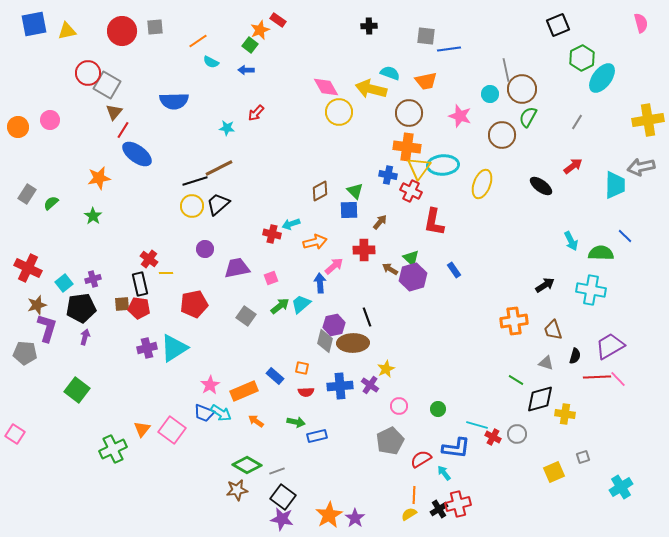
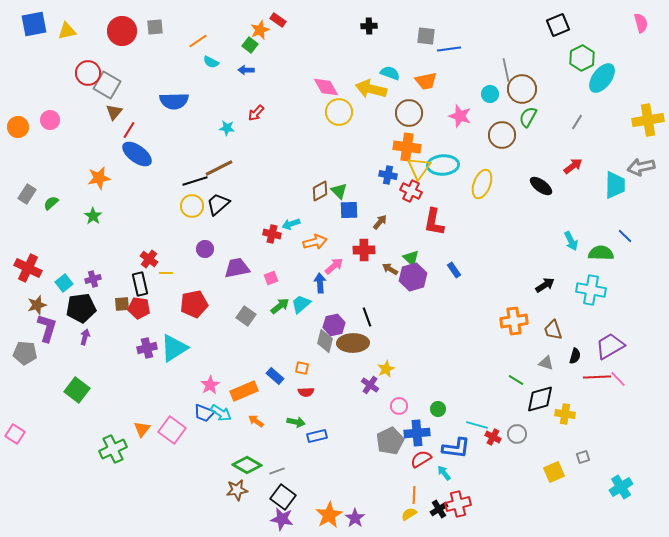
red line at (123, 130): moved 6 px right
green triangle at (355, 191): moved 16 px left
blue cross at (340, 386): moved 77 px right, 47 px down
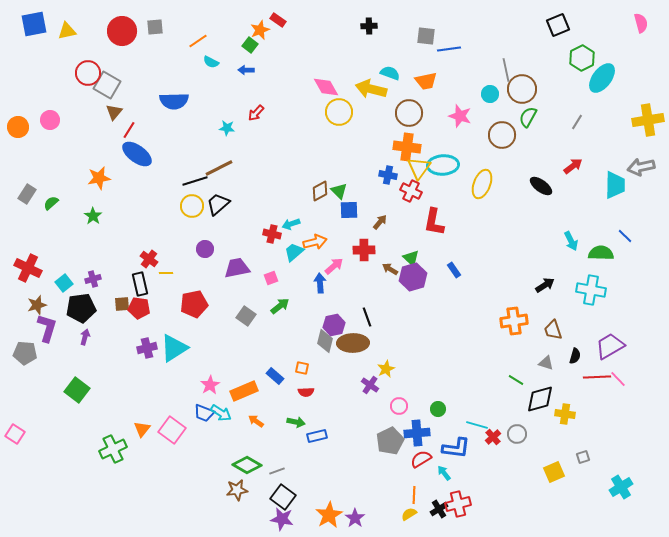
cyan trapezoid at (301, 304): moved 7 px left, 52 px up
red cross at (493, 437): rotated 21 degrees clockwise
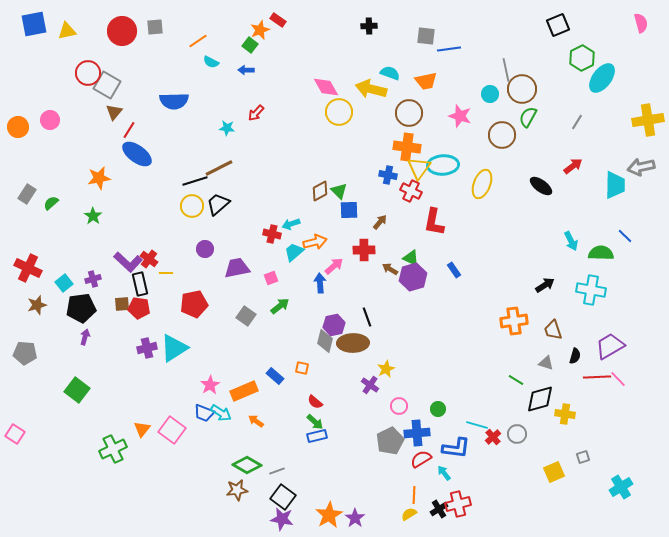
green triangle at (411, 258): rotated 18 degrees counterclockwise
purple L-shape at (47, 328): moved 81 px right, 66 px up; rotated 116 degrees clockwise
red semicircle at (306, 392): moved 9 px right, 10 px down; rotated 42 degrees clockwise
green arrow at (296, 422): moved 19 px right; rotated 30 degrees clockwise
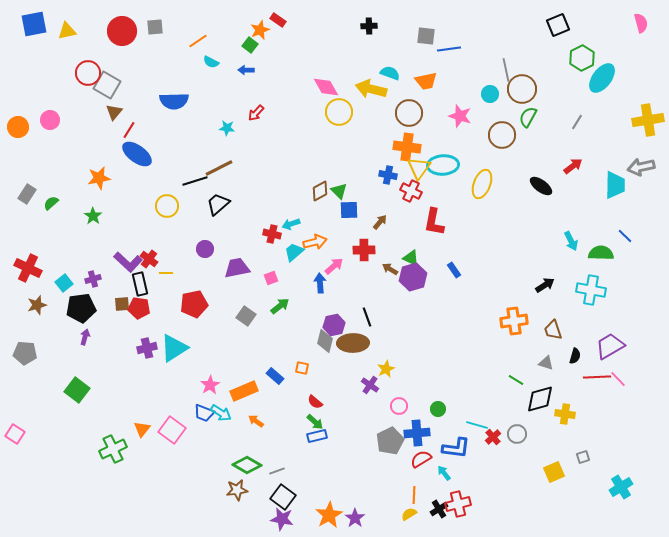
yellow circle at (192, 206): moved 25 px left
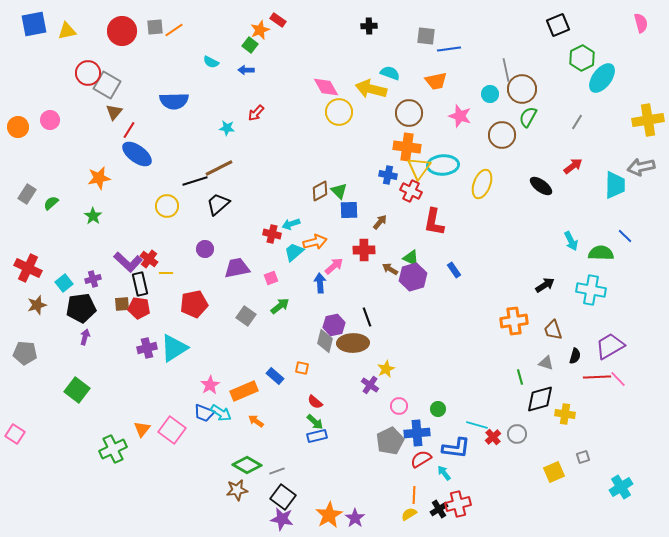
orange line at (198, 41): moved 24 px left, 11 px up
orange trapezoid at (426, 81): moved 10 px right
green line at (516, 380): moved 4 px right, 3 px up; rotated 42 degrees clockwise
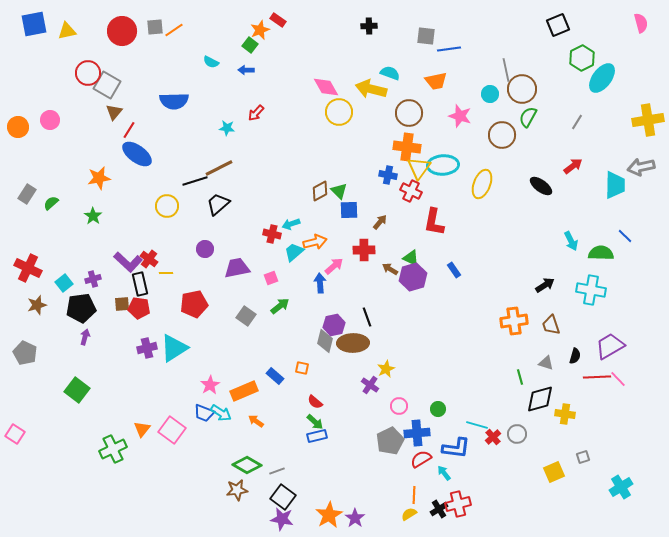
brown trapezoid at (553, 330): moved 2 px left, 5 px up
gray pentagon at (25, 353): rotated 20 degrees clockwise
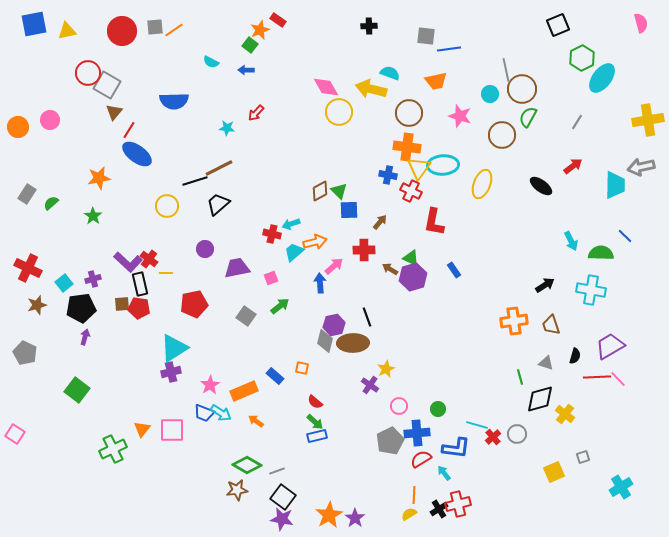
purple cross at (147, 348): moved 24 px right, 24 px down
yellow cross at (565, 414): rotated 30 degrees clockwise
pink square at (172, 430): rotated 36 degrees counterclockwise
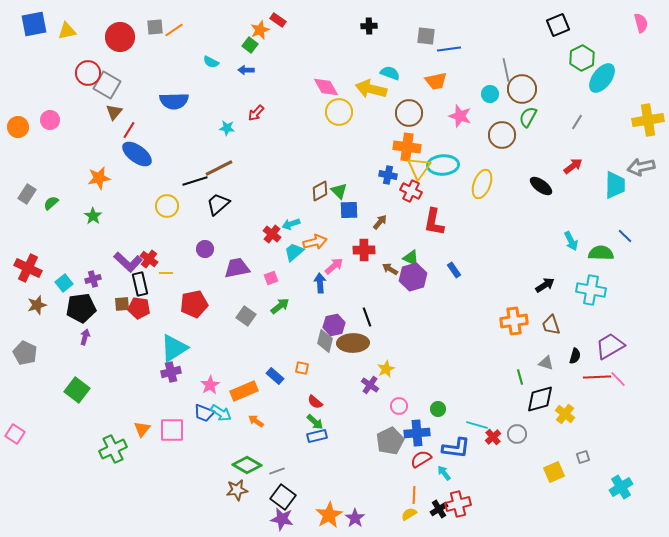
red circle at (122, 31): moved 2 px left, 6 px down
red cross at (272, 234): rotated 24 degrees clockwise
